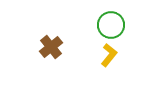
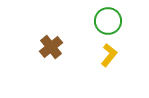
green circle: moved 3 px left, 4 px up
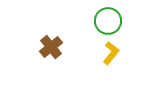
yellow L-shape: moved 2 px right, 2 px up
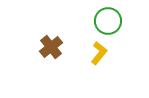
yellow L-shape: moved 12 px left
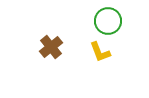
yellow L-shape: moved 1 px right, 1 px up; rotated 120 degrees clockwise
